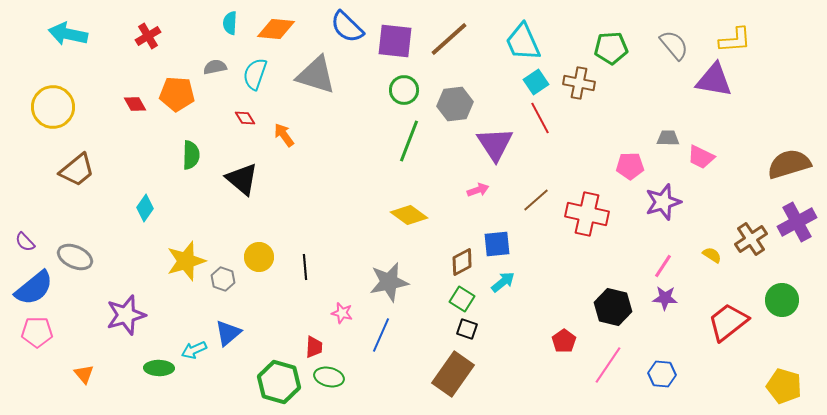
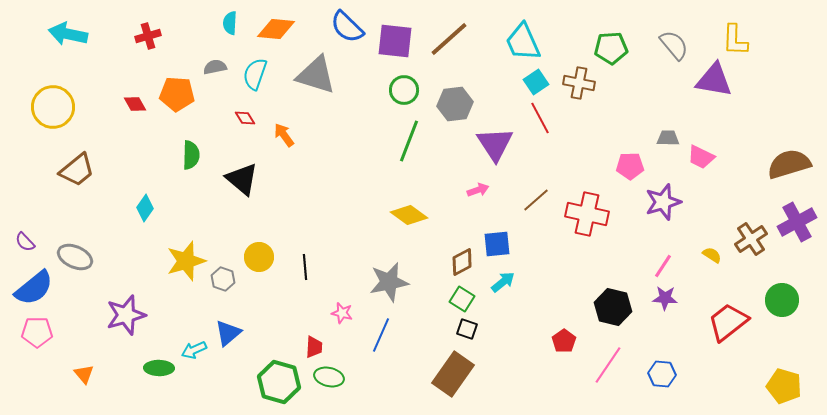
red cross at (148, 36): rotated 15 degrees clockwise
yellow L-shape at (735, 40): rotated 96 degrees clockwise
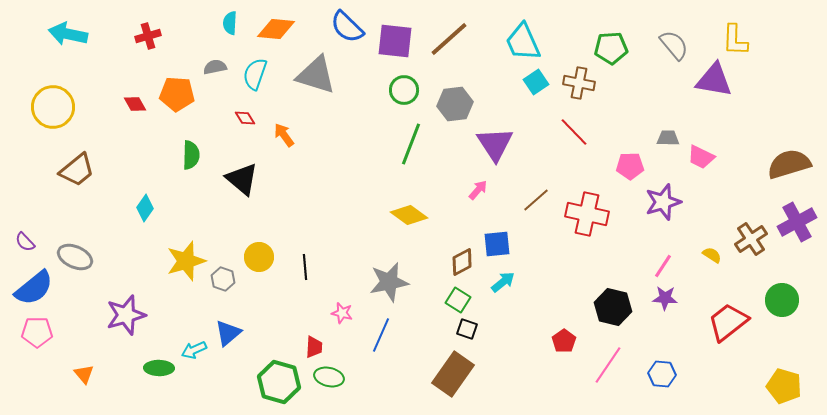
red line at (540, 118): moved 34 px right, 14 px down; rotated 16 degrees counterclockwise
green line at (409, 141): moved 2 px right, 3 px down
pink arrow at (478, 190): rotated 30 degrees counterclockwise
green square at (462, 299): moved 4 px left, 1 px down
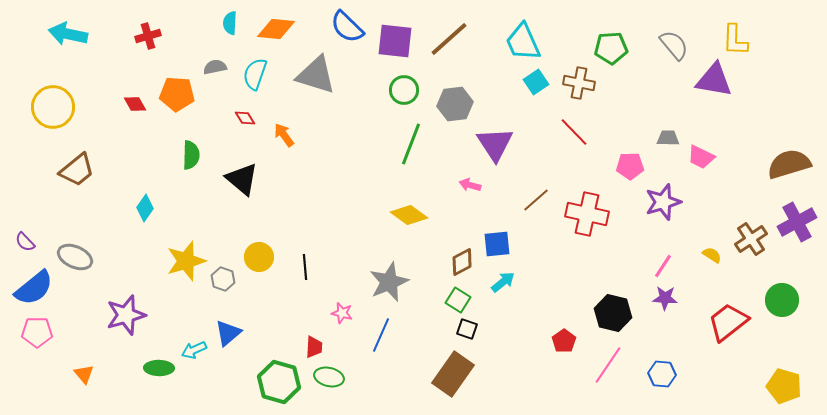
pink arrow at (478, 190): moved 8 px left, 5 px up; rotated 115 degrees counterclockwise
gray star at (389, 282): rotated 12 degrees counterclockwise
black hexagon at (613, 307): moved 6 px down
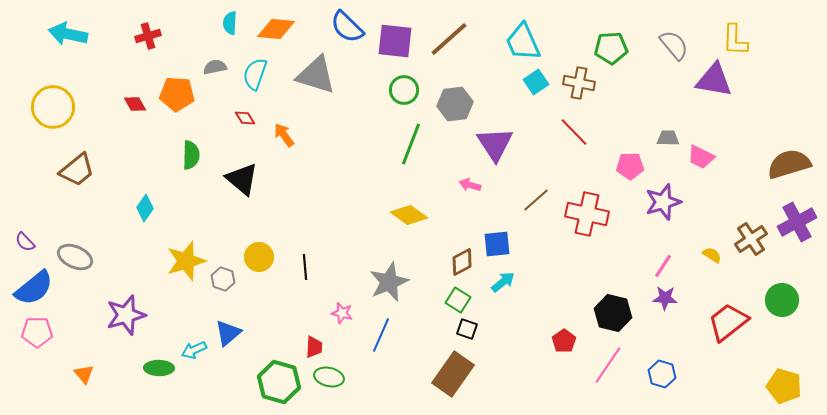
blue hexagon at (662, 374): rotated 12 degrees clockwise
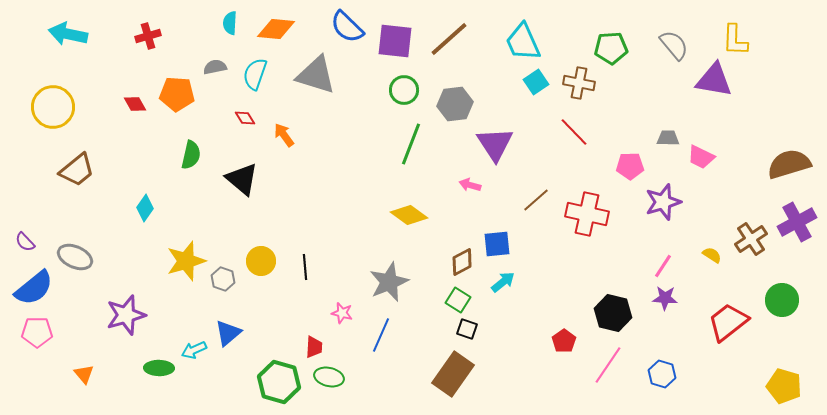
green semicircle at (191, 155): rotated 12 degrees clockwise
yellow circle at (259, 257): moved 2 px right, 4 px down
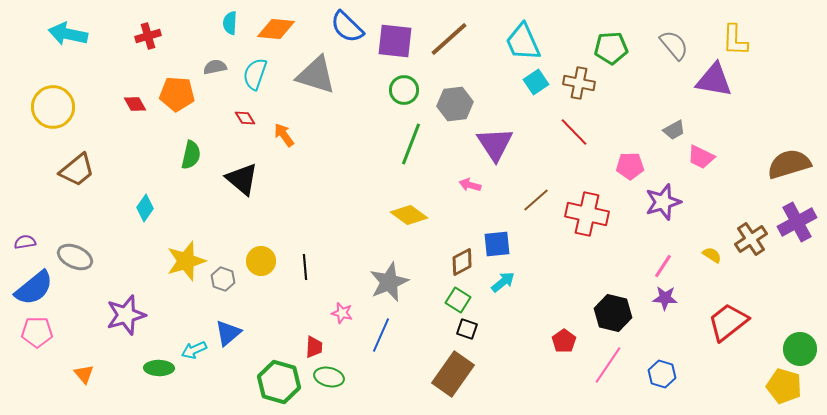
gray trapezoid at (668, 138): moved 6 px right, 8 px up; rotated 150 degrees clockwise
purple semicircle at (25, 242): rotated 125 degrees clockwise
green circle at (782, 300): moved 18 px right, 49 px down
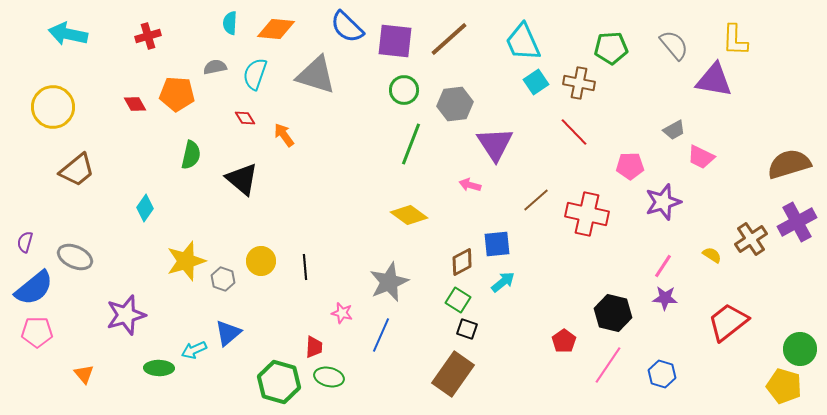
purple semicircle at (25, 242): rotated 65 degrees counterclockwise
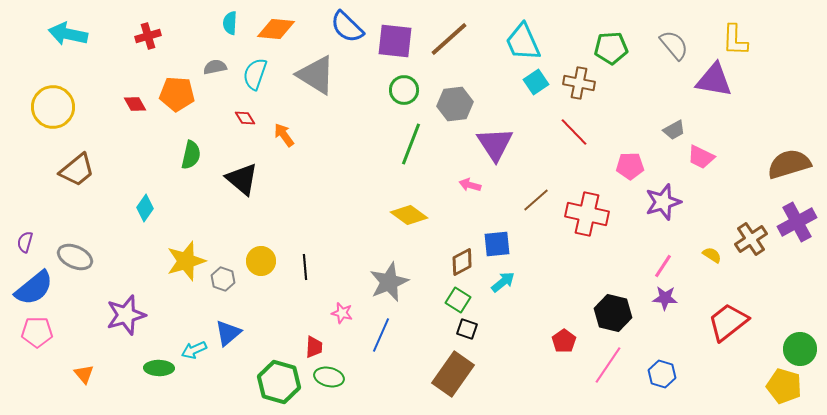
gray triangle at (316, 75): rotated 15 degrees clockwise
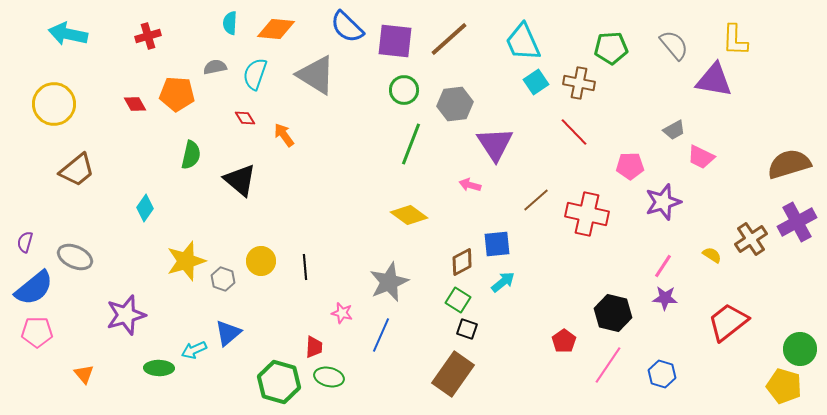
yellow circle at (53, 107): moved 1 px right, 3 px up
black triangle at (242, 179): moved 2 px left, 1 px down
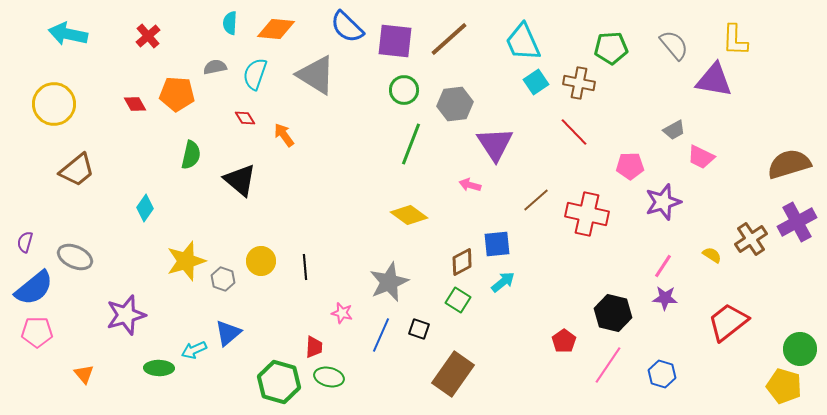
red cross at (148, 36): rotated 25 degrees counterclockwise
black square at (467, 329): moved 48 px left
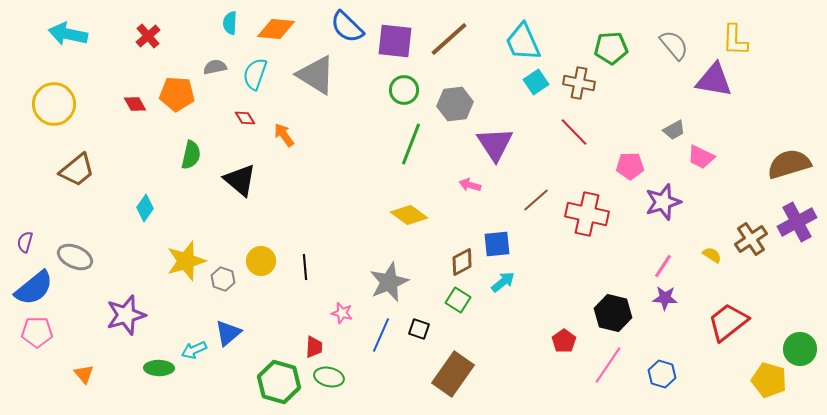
yellow pentagon at (784, 386): moved 15 px left, 6 px up
